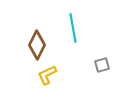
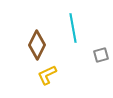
gray square: moved 1 px left, 10 px up
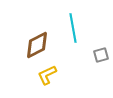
brown diamond: rotated 36 degrees clockwise
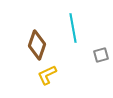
brown diamond: rotated 44 degrees counterclockwise
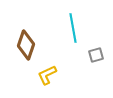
brown diamond: moved 11 px left
gray square: moved 5 px left
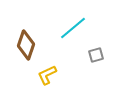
cyan line: rotated 60 degrees clockwise
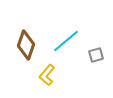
cyan line: moved 7 px left, 13 px down
yellow L-shape: rotated 25 degrees counterclockwise
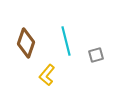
cyan line: rotated 64 degrees counterclockwise
brown diamond: moved 2 px up
